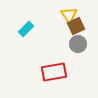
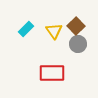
yellow triangle: moved 15 px left, 16 px down
brown square: rotated 18 degrees counterclockwise
red rectangle: moved 2 px left, 1 px down; rotated 10 degrees clockwise
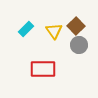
gray circle: moved 1 px right, 1 px down
red rectangle: moved 9 px left, 4 px up
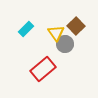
yellow triangle: moved 2 px right, 2 px down
gray circle: moved 14 px left, 1 px up
red rectangle: rotated 40 degrees counterclockwise
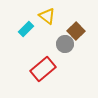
brown square: moved 5 px down
yellow triangle: moved 9 px left, 17 px up; rotated 18 degrees counterclockwise
